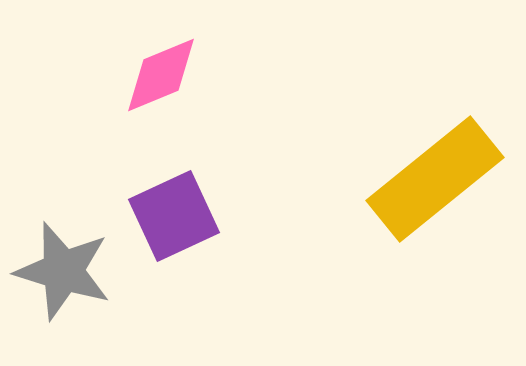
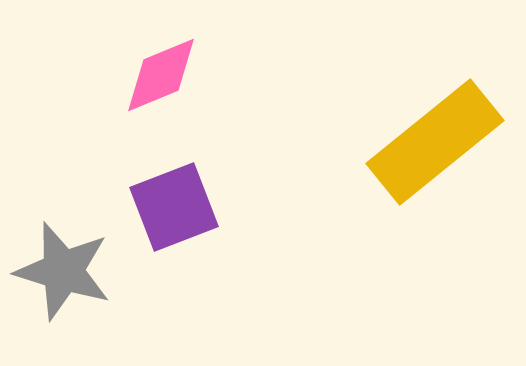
yellow rectangle: moved 37 px up
purple square: moved 9 px up; rotated 4 degrees clockwise
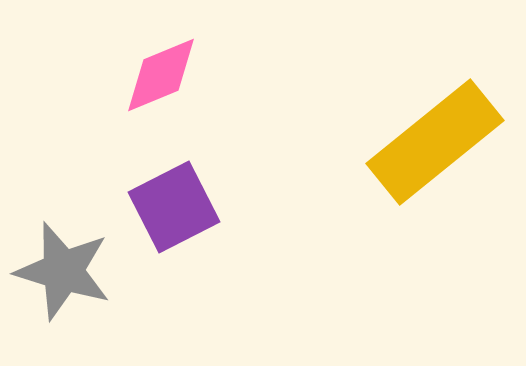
purple square: rotated 6 degrees counterclockwise
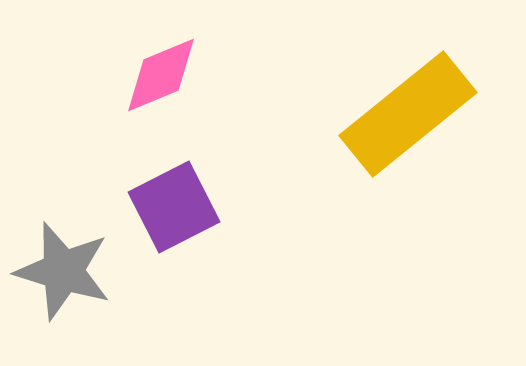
yellow rectangle: moved 27 px left, 28 px up
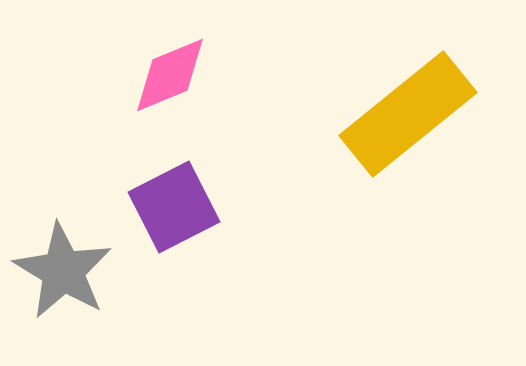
pink diamond: moved 9 px right
gray star: rotated 14 degrees clockwise
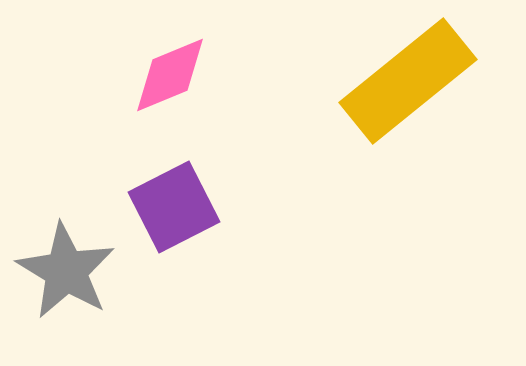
yellow rectangle: moved 33 px up
gray star: moved 3 px right
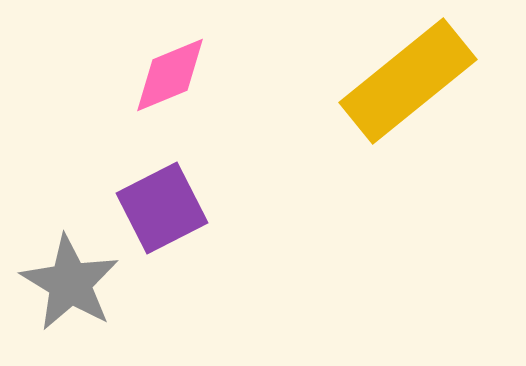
purple square: moved 12 px left, 1 px down
gray star: moved 4 px right, 12 px down
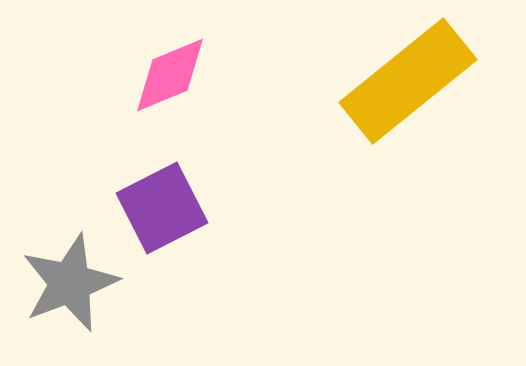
gray star: rotated 20 degrees clockwise
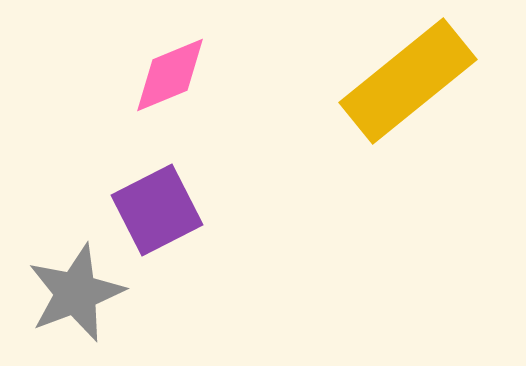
purple square: moved 5 px left, 2 px down
gray star: moved 6 px right, 10 px down
